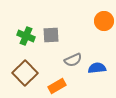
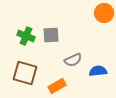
orange circle: moved 8 px up
blue semicircle: moved 1 px right, 3 px down
brown square: rotated 30 degrees counterclockwise
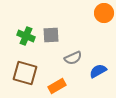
gray semicircle: moved 2 px up
blue semicircle: rotated 24 degrees counterclockwise
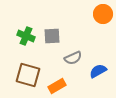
orange circle: moved 1 px left, 1 px down
gray square: moved 1 px right, 1 px down
brown square: moved 3 px right, 2 px down
